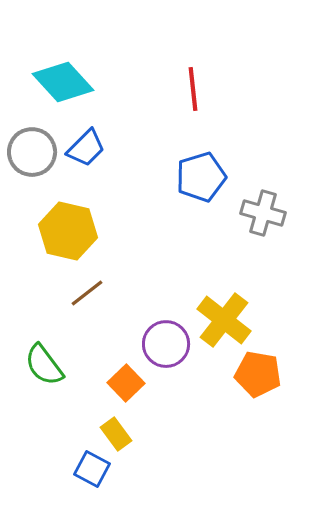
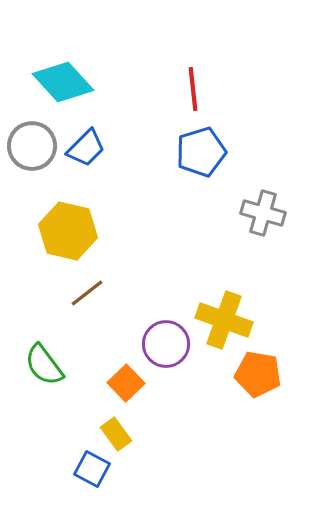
gray circle: moved 6 px up
blue pentagon: moved 25 px up
yellow cross: rotated 18 degrees counterclockwise
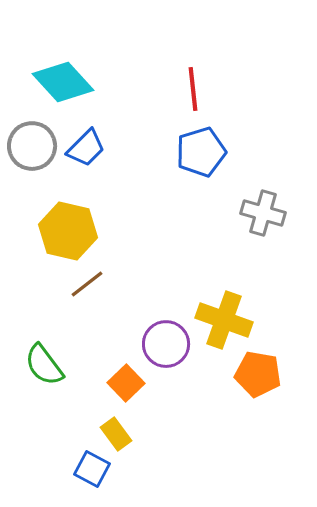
brown line: moved 9 px up
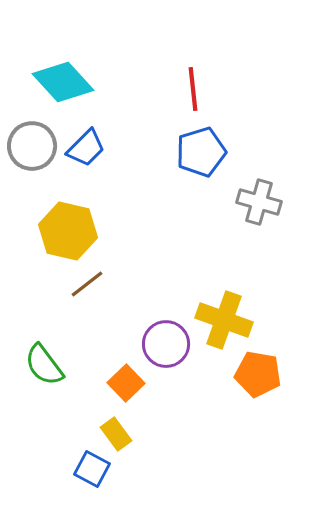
gray cross: moved 4 px left, 11 px up
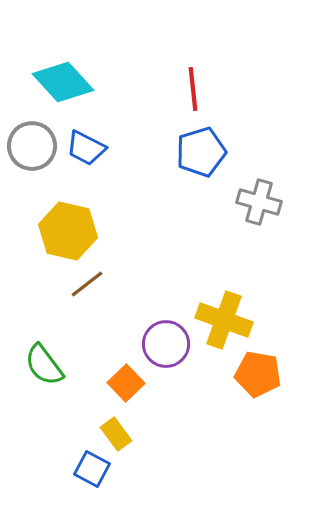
blue trapezoid: rotated 72 degrees clockwise
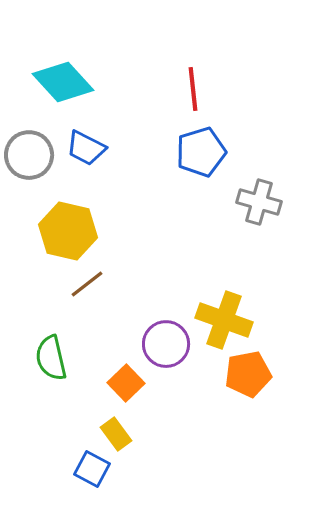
gray circle: moved 3 px left, 9 px down
green semicircle: moved 7 px right, 7 px up; rotated 24 degrees clockwise
orange pentagon: moved 10 px left; rotated 21 degrees counterclockwise
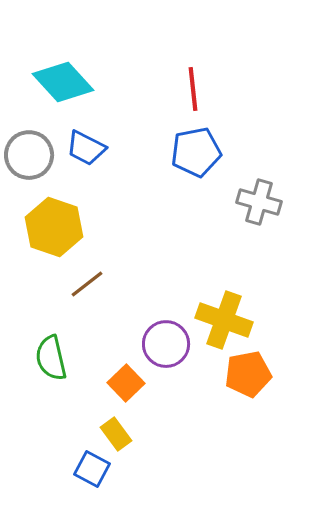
blue pentagon: moved 5 px left; rotated 6 degrees clockwise
yellow hexagon: moved 14 px left, 4 px up; rotated 6 degrees clockwise
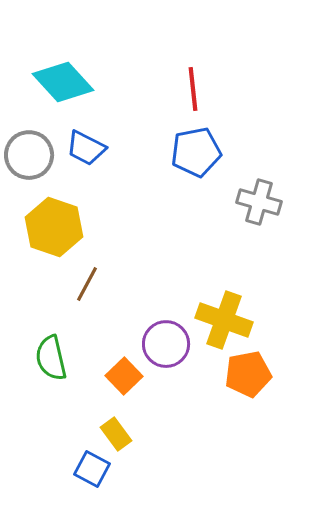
brown line: rotated 24 degrees counterclockwise
orange square: moved 2 px left, 7 px up
